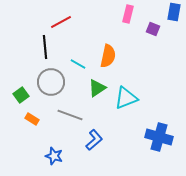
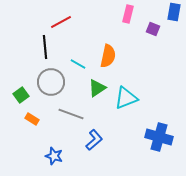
gray line: moved 1 px right, 1 px up
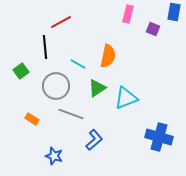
gray circle: moved 5 px right, 4 px down
green square: moved 24 px up
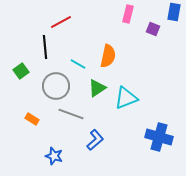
blue L-shape: moved 1 px right
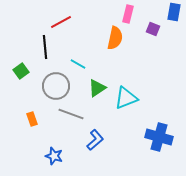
orange semicircle: moved 7 px right, 18 px up
orange rectangle: rotated 40 degrees clockwise
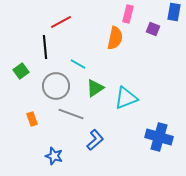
green triangle: moved 2 px left
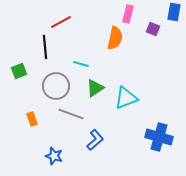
cyan line: moved 3 px right; rotated 14 degrees counterclockwise
green square: moved 2 px left; rotated 14 degrees clockwise
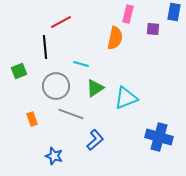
purple square: rotated 16 degrees counterclockwise
